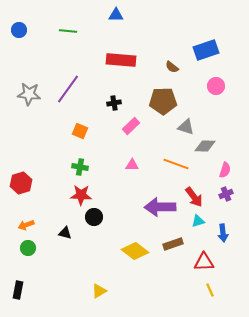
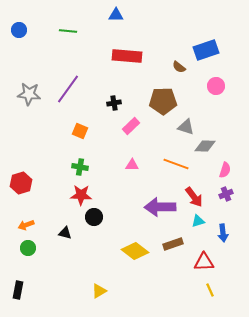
red rectangle: moved 6 px right, 4 px up
brown semicircle: moved 7 px right
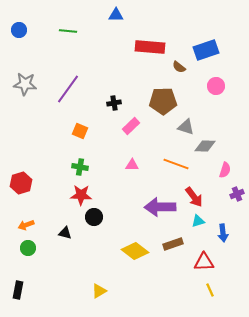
red rectangle: moved 23 px right, 9 px up
gray star: moved 4 px left, 10 px up
purple cross: moved 11 px right
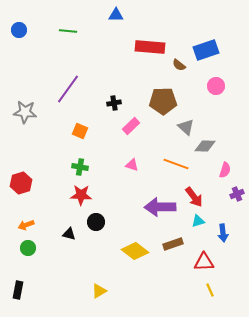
brown semicircle: moved 2 px up
gray star: moved 28 px down
gray triangle: rotated 24 degrees clockwise
pink triangle: rotated 16 degrees clockwise
black circle: moved 2 px right, 5 px down
black triangle: moved 4 px right, 1 px down
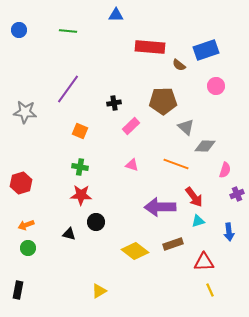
blue arrow: moved 6 px right, 1 px up
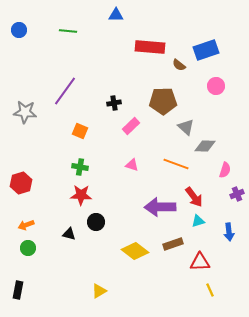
purple line: moved 3 px left, 2 px down
red triangle: moved 4 px left
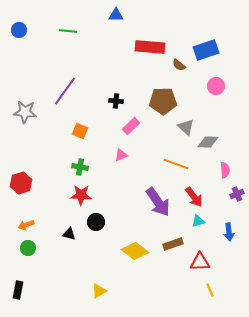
black cross: moved 2 px right, 2 px up; rotated 16 degrees clockwise
gray diamond: moved 3 px right, 4 px up
pink triangle: moved 11 px left, 10 px up; rotated 40 degrees counterclockwise
pink semicircle: rotated 21 degrees counterclockwise
purple arrow: moved 2 px left, 5 px up; rotated 124 degrees counterclockwise
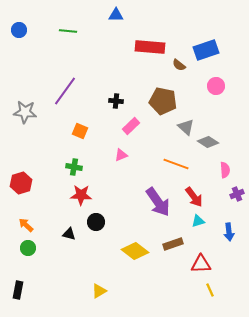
brown pentagon: rotated 12 degrees clockwise
gray diamond: rotated 30 degrees clockwise
green cross: moved 6 px left
orange arrow: rotated 63 degrees clockwise
red triangle: moved 1 px right, 2 px down
